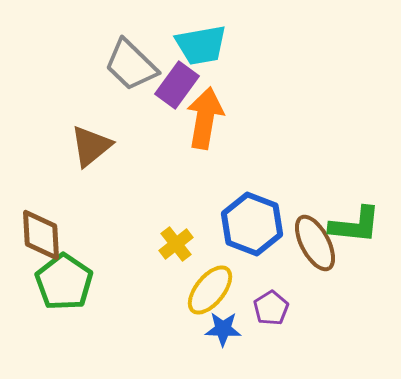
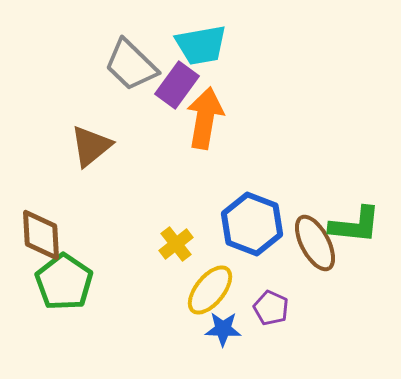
purple pentagon: rotated 16 degrees counterclockwise
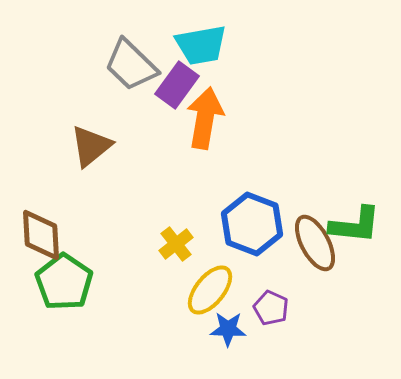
blue star: moved 5 px right
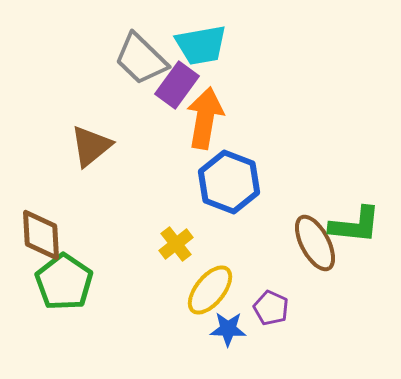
gray trapezoid: moved 10 px right, 6 px up
blue hexagon: moved 23 px left, 42 px up
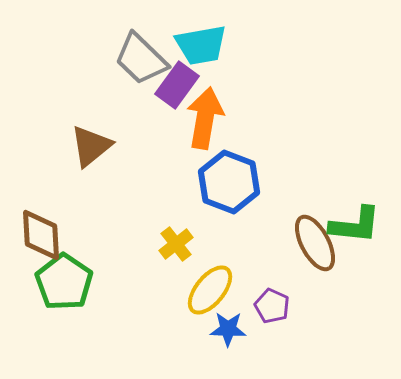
purple pentagon: moved 1 px right, 2 px up
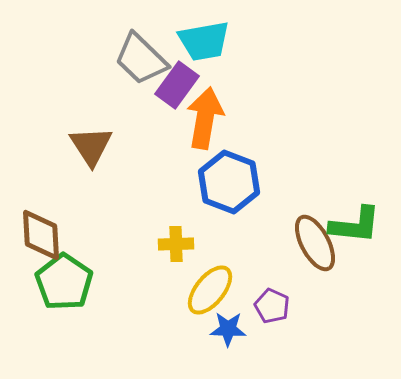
cyan trapezoid: moved 3 px right, 4 px up
brown triangle: rotated 24 degrees counterclockwise
yellow cross: rotated 36 degrees clockwise
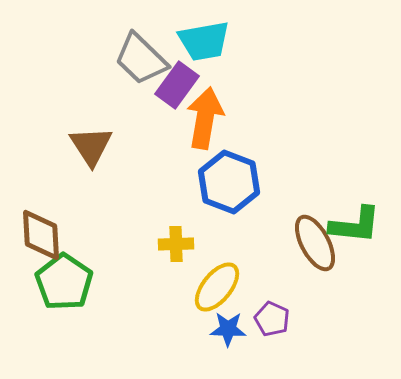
yellow ellipse: moved 7 px right, 3 px up
purple pentagon: moved 13 px down
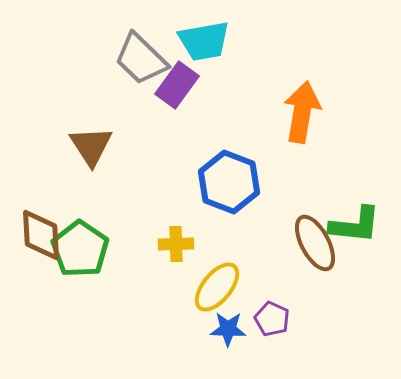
orange arrow: moved 97 px right, 6 px up
green pentagon: moved 16 px right, 33 px up
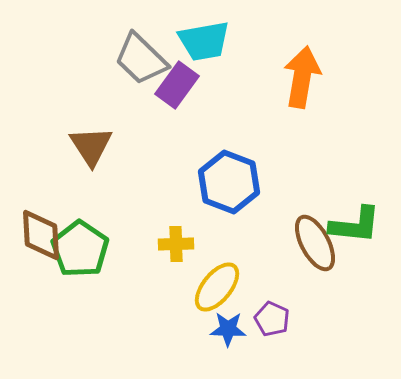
orange arrow: moved 35 px up
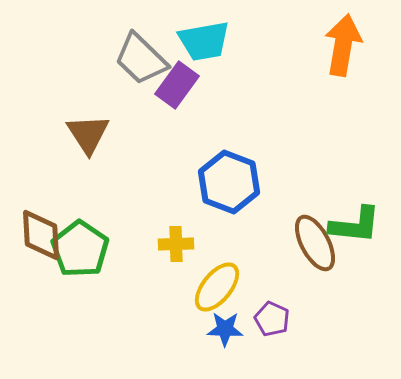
orange arrow: moved 41 px right, 32 px up
brown triangle: moved 3 px left, 12 px up
blue star: moved 3 px left
